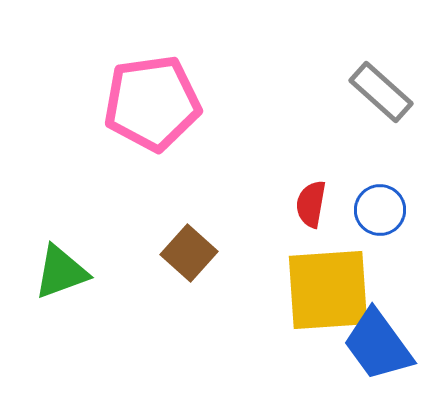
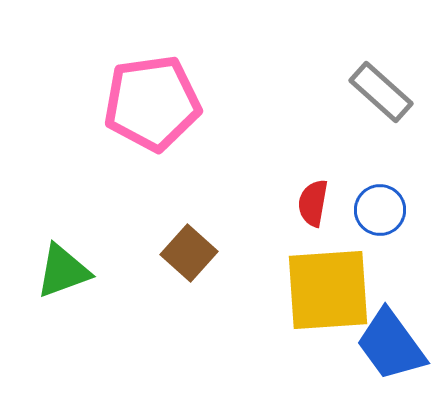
red semicircle: moved 2 px right, 1 px up
green triangle: moved 2 px right, 1 px up
blue trapezoid: moved 13 px right
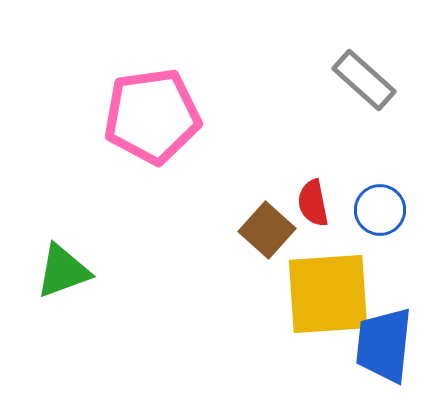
gray rectangle: moved 17 px left, 12 px up
pink pentagon: moved 13 px down
red semicircle: rotated 21 degrees counterclockwise
brown square: moved 78 px right, 23 px up
yellow square: moved 4 px down
blue trapezoid: moved 7 px left; rotated 42 degrees clockwise
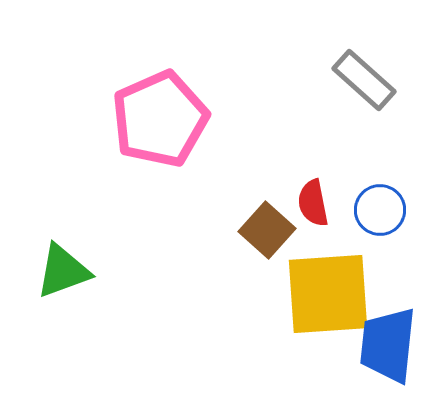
pink pentagon: moved 8 px right, 3 px down; rotated 16 degrees counterclockwise
blue trapezoid: moved 4 px right
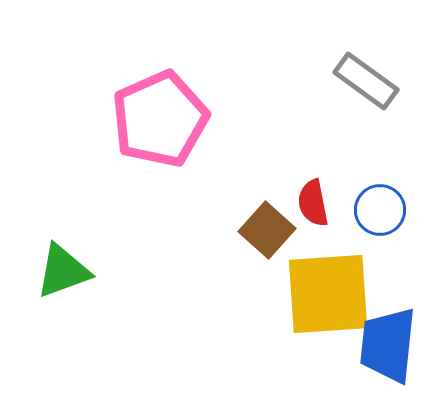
gray rectangle: moved 2 px right, 1 px down; rotated 6 degrees counterclockwise
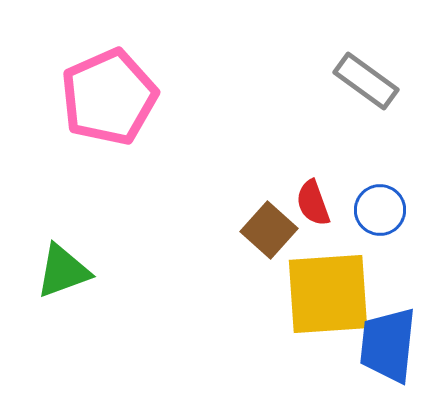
pink pentagon: moved 51 px left, 22 px up
red semicircle: rotated 9 degrees counterclockwise
brown square: moved 2 px right
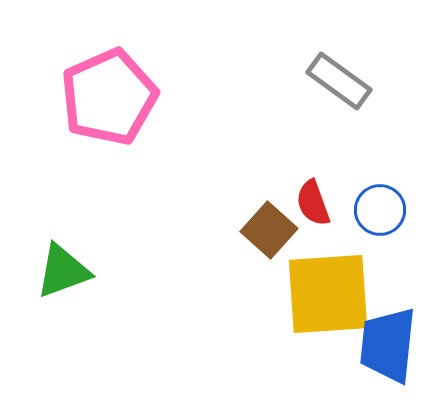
gray rectangle: moved 27 px left
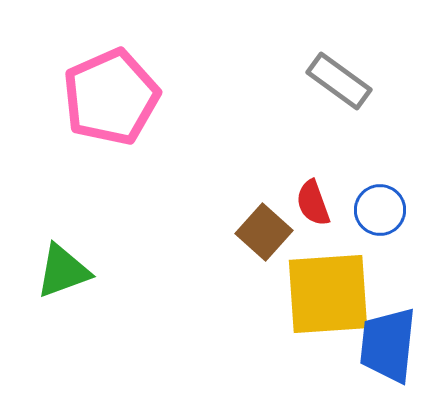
pink pentagon: moved 2 px right
brown square: moved 5 px left, 2 px down
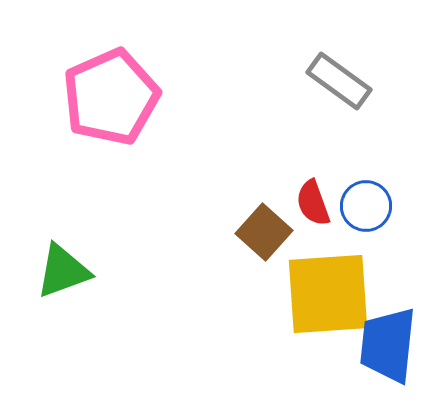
blue circle: moved 14 px left, 4 px up
